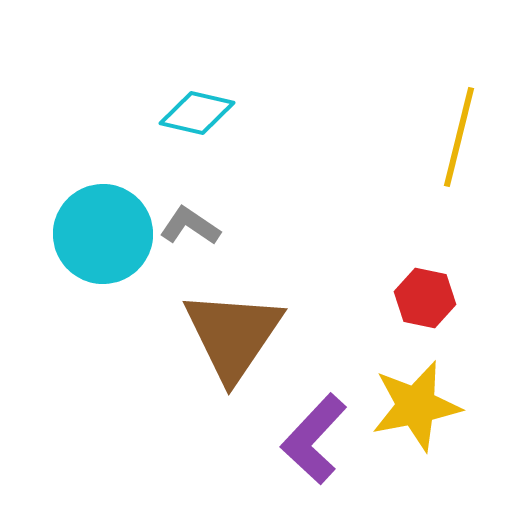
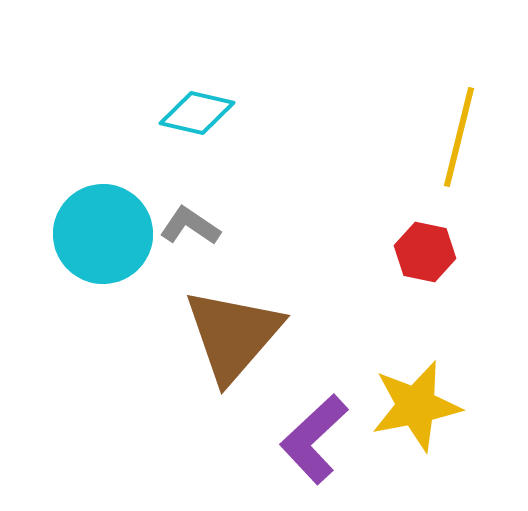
red hexagon: moved 46 px up
brown triangle: rotated 7 degrees clockwise
purple L-shape: rotated 4 degrees clockwise
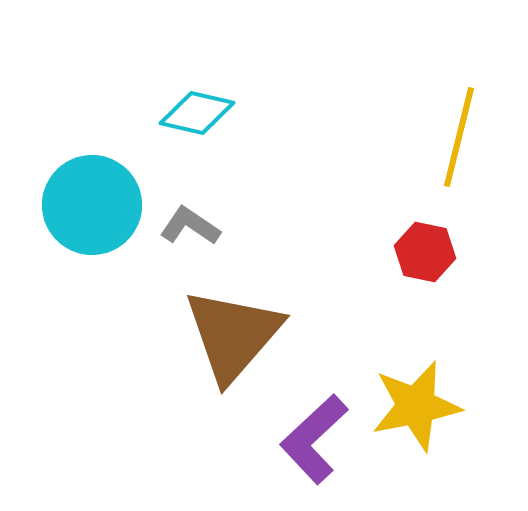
cyan circle: moved 11 px left, 29 px up
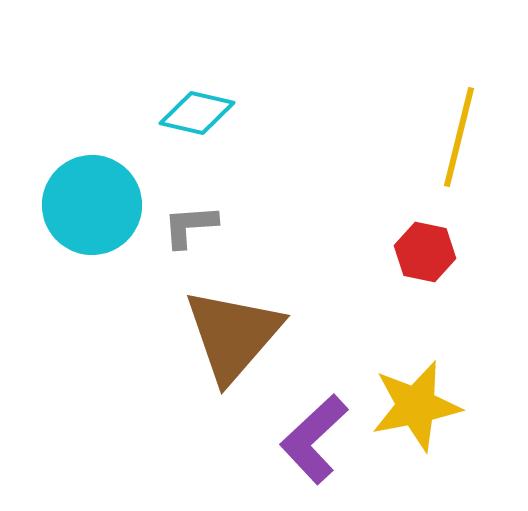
gray L-shape: rotated 38 degrees counterclockwise
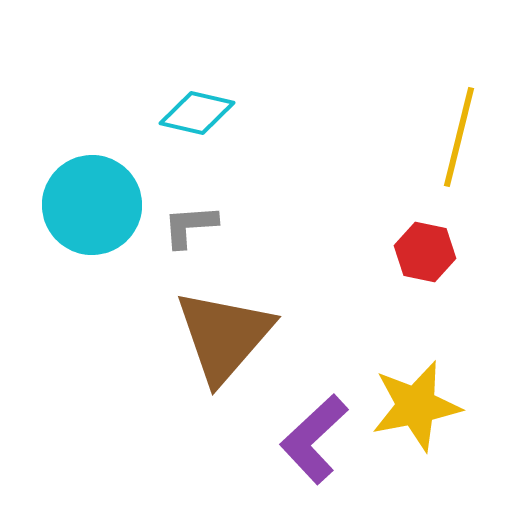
brown triangle: moved 9 px left, 1 px down
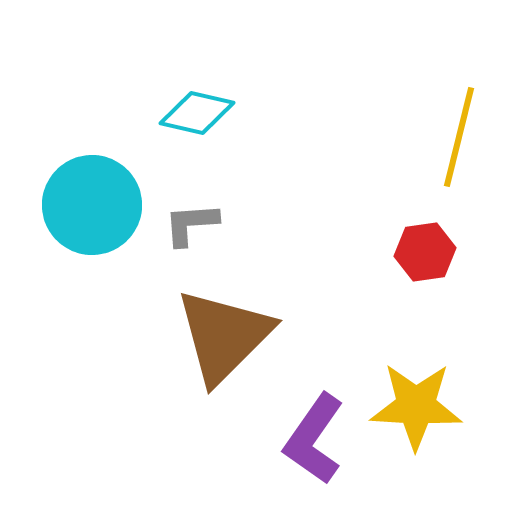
gray L-shape: moved 1 px right, 2 px up
red hexagon: rotated 20 degrees counterclockwise
brown triangle: rotated 4 degrees clockwise
yellow star: rotated 14 degrees clockwise
purple L-shape: rotated 12 degrees counterclockwise
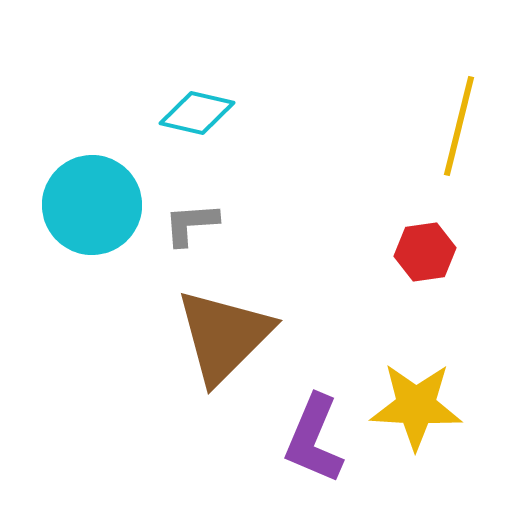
yellow line: moved 11 px up
purple L-shape: rotated 12 degrees counterclockwise
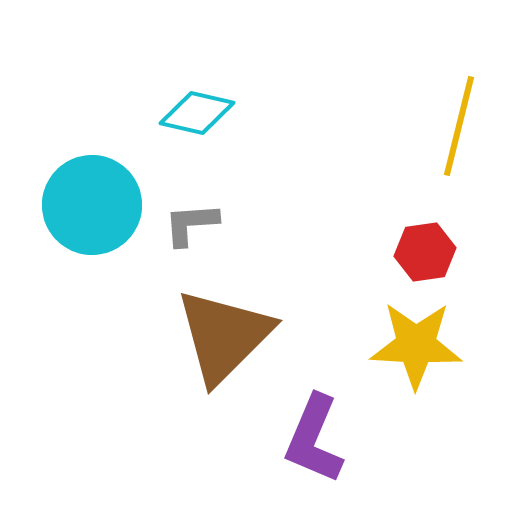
yellow star: moved 61 px up
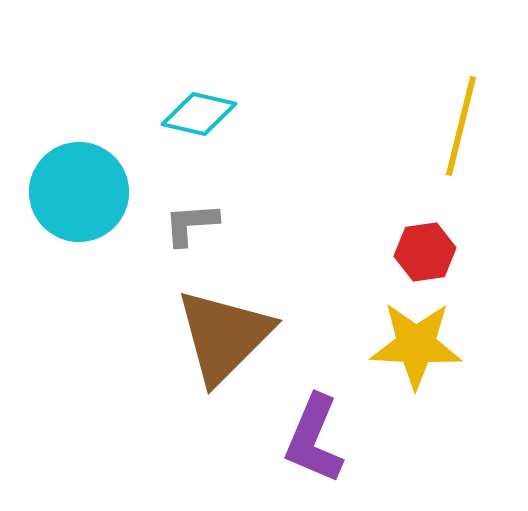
cyan diamond: moved 2 px right, 1 px down
yellow line: moved 2 px right
cyan circle: moved 13 px left, 13 px up
